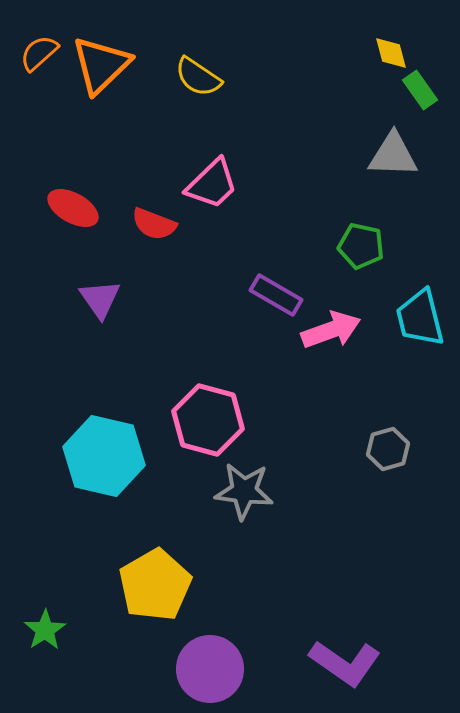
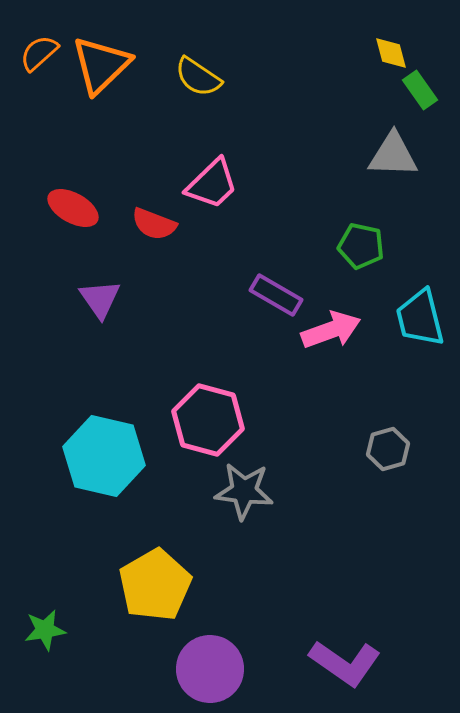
green star: rotated 24 degrees clockwise
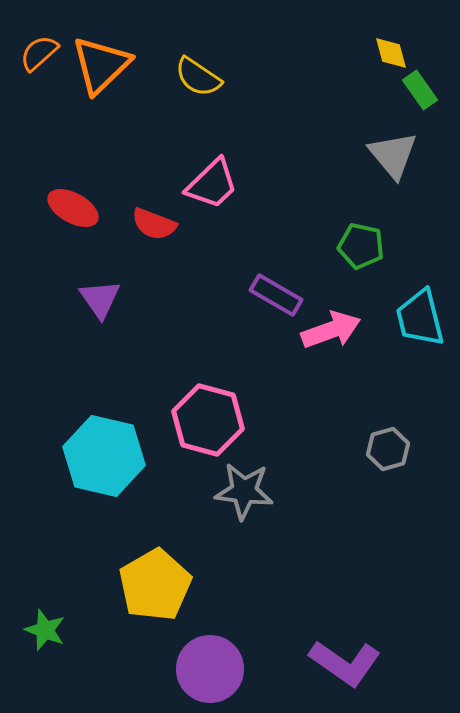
gray triangle: rotated 48 degrees clockwise
green star: rotated 30 degrees clockwise
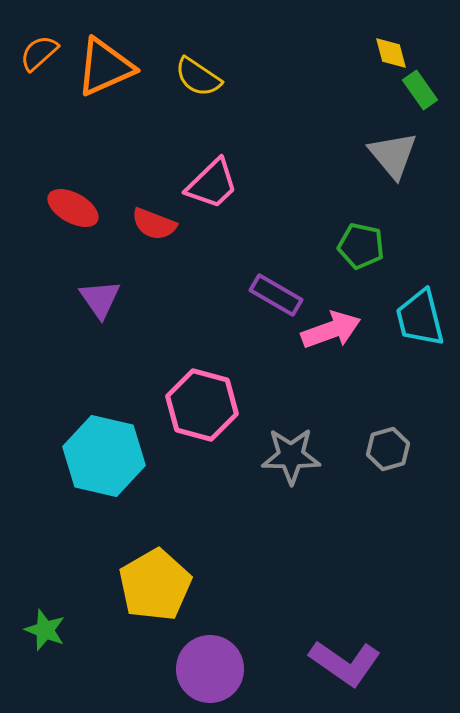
orange triangle: moved 4 px right, 2 px down; rotated 20 degrees clockwise
pink hexagon: moved 6 px left, 15 px up
gray star: moved 47 px right, 35 px up; rotated 6 degrees counterclockwise
